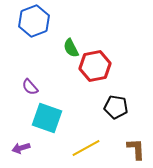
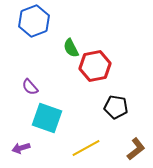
brown L-shape: rotated 55 degrees clockwise
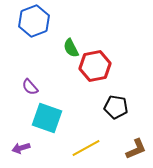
brown L-shape: rotated 15 degrees clockwise
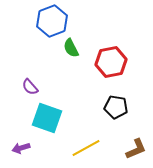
blue hexagon: moved 18 px right
red hexagon: moved 16 px right, 4 px up
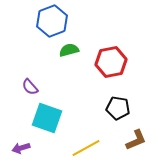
green semicircle: moved 2 px left, 2 px down; rotated 102 degrees clockwise
black pentagon: moved 2 px right, 1 px down
brown L-shape: moved 9 px up
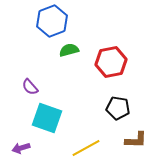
brown L-shape: rotated 25 degrees clockwise
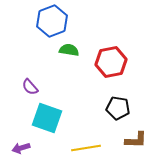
green semicircle: rotated 24 degrees clockwise
yellow line: rotated 20 degrees clockwise
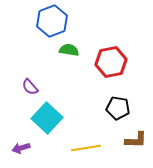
cyan square: rotated 24 degrees clockwise
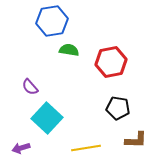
blue hexagon: rotated 12 degrees clockwise
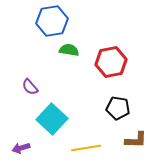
cyan square: moved 5 px right, 1 px down
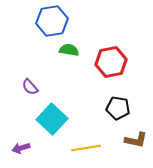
brown L-shape: rotated 10 degrees clockwise
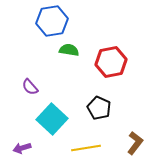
black pentagon: moved 19 px left; rotated 15 degrees clockwise
brown L-shape: moved 1 px left, 3 px down; rotated 65 degrees counterclockwise
purple arrow: moved 1 px right
